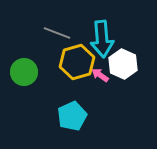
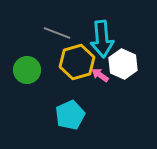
green circle: moved 3 px right, 2 px up
cyan pentagon: moved 2 px left, 1 px up
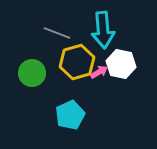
cyan arrow: moved 1 px right, 9 px up
white hexagon: moved 2 px left; rotated 12 degrees counterclockwise
green circle: moved 5 px right, 3 px down
pink arrow: moved 1 px left, 3 px up; rotated 114 degrees clockwise
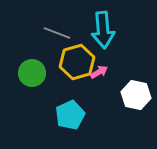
white hexagon: moved 15 px right, 31 px down
